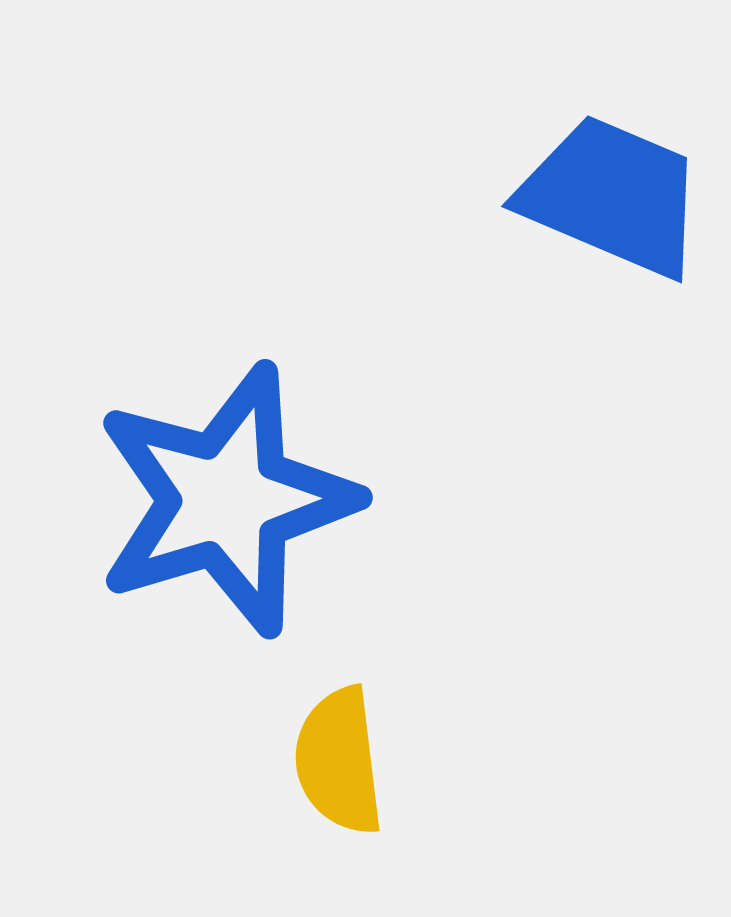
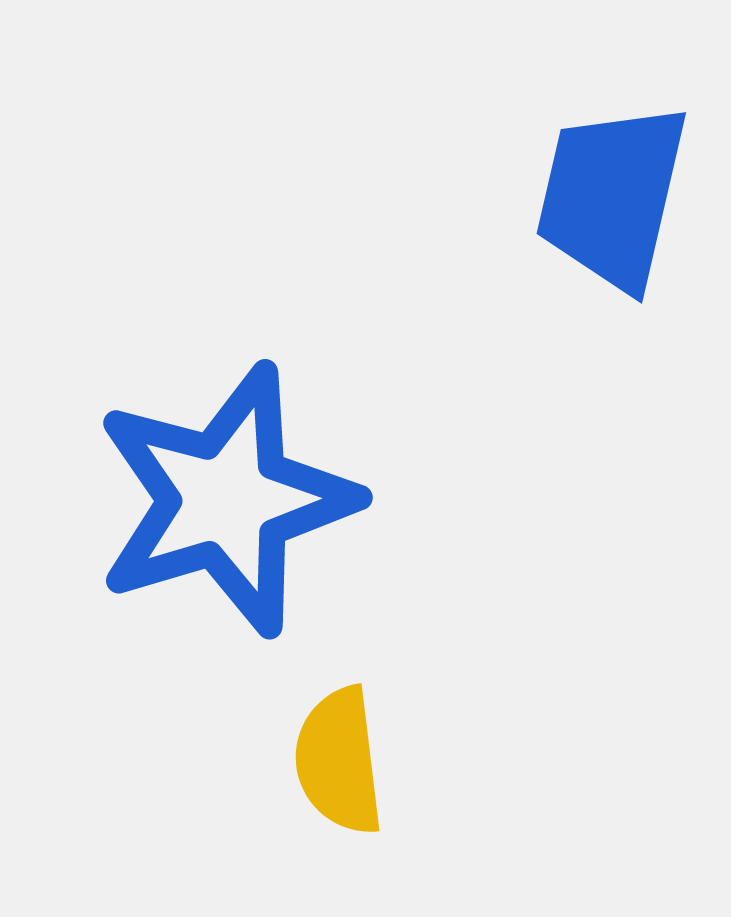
blue trapezoid: rotated 100 degrees counterclockwise
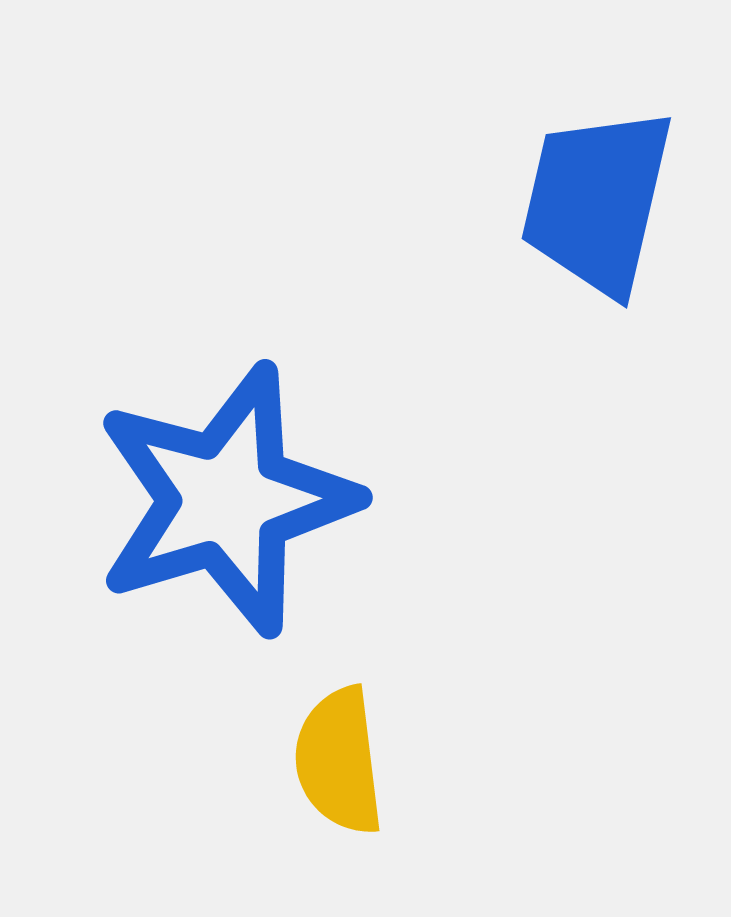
blue trapezoid: moved 15 px left, 5 px down
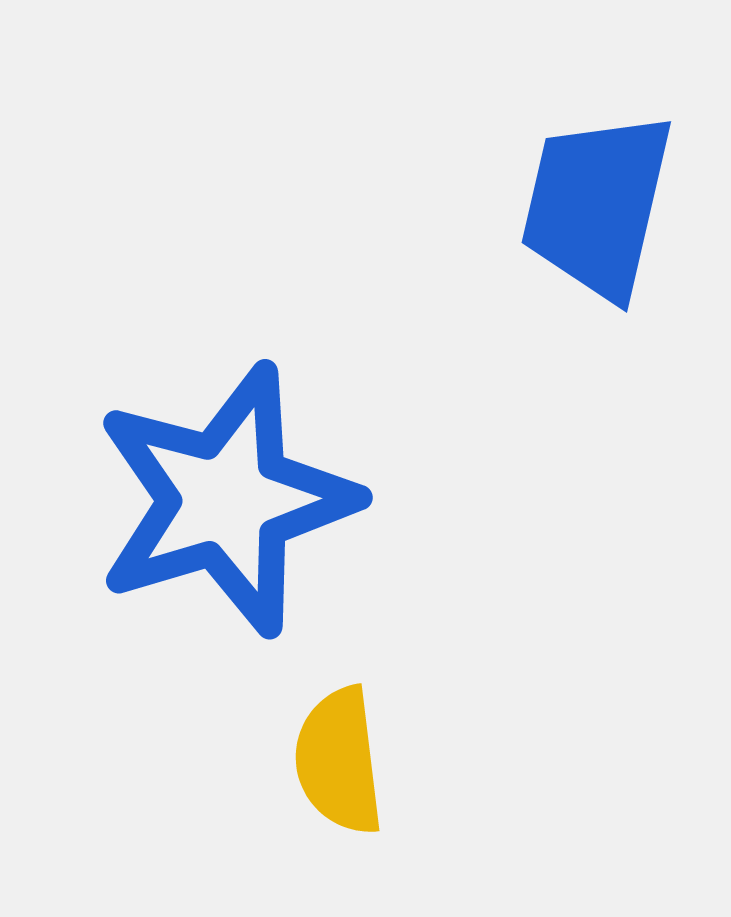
blue trapezoid: moved 4 px down
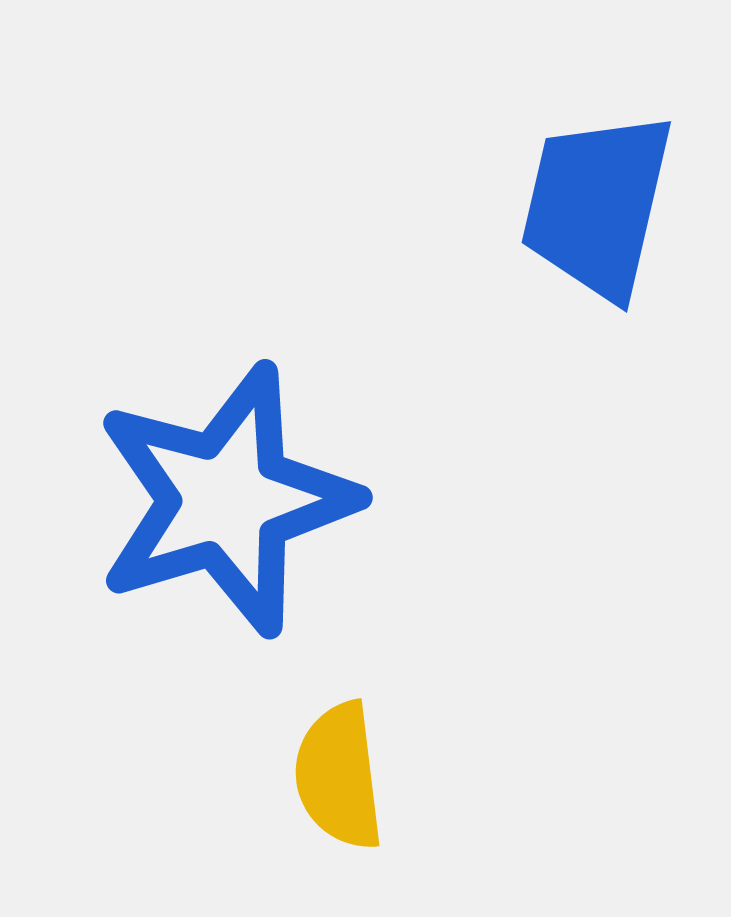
yellow semicircle: moved 15 px down
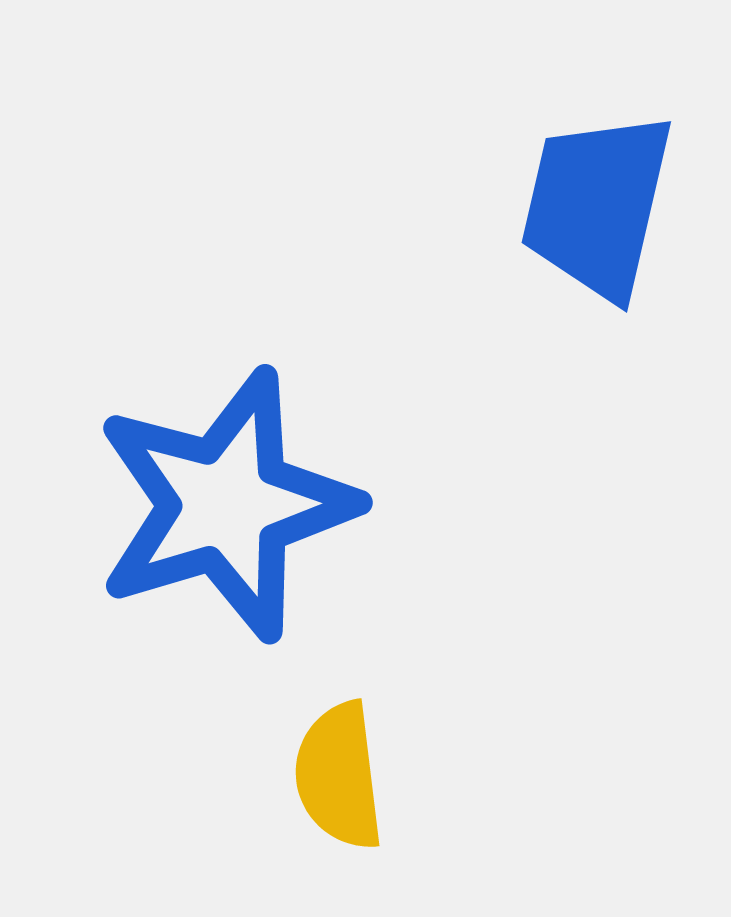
blue star: moved 5 px down
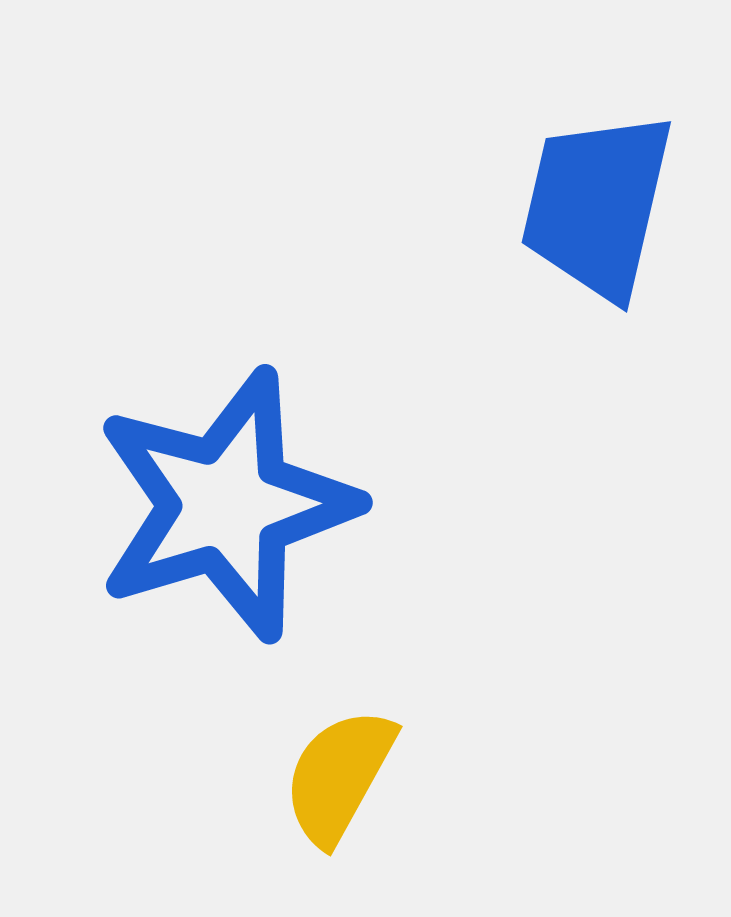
yellow semicircle: rotated 36 degrees clockwise
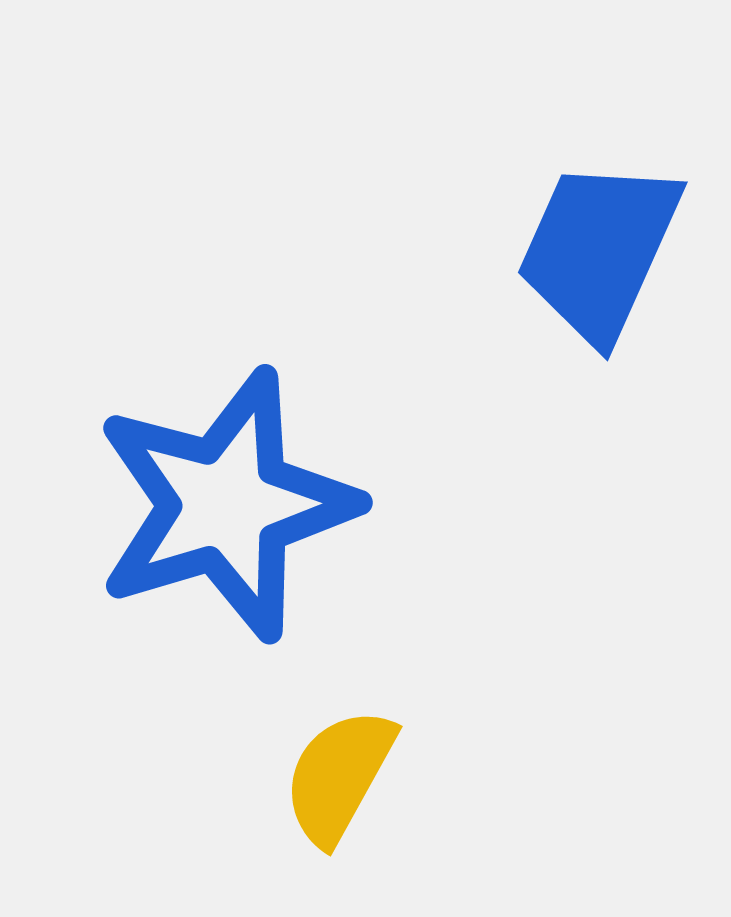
blue trapezoid: moved 2 px right, 45 px down; rotated 11 degrees clockwise
